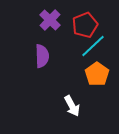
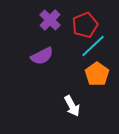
purple semicircle: rotated 65 degrees clockwise
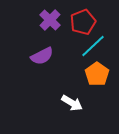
red pentagon: moved 2 px left, 3 px up
white arrow: moved 3 px up; rotated 30 degrees counterclockwise
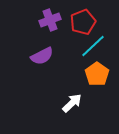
purple cross: rotated 25 degrees clockwise
white arrow: rotated 75 degrees counterclockwise
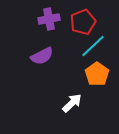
purple cross: moved 1 px left, 1 px up; rotated 10 degrees clockwise
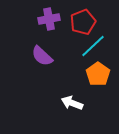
purple semicircle: rotated 70 degrees clockwise
orange pentagon: moved 1 px right
white arrow: rotated 115 degrees counterclockwise
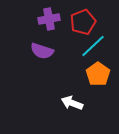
purple semicircle: moved 5 px up; rotated 25 degrees counterclockwise
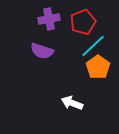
orange pentagon: moved 7 px up
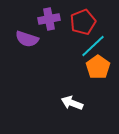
purple semicircle: moved 15 px left, 12 px up
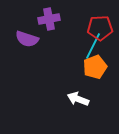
red pentagon: moved 17 px right, 6 px down; rotated 20 degrees clockwise
cyan line: rotated 20 degrees counterclockwise
orange pentagon: moved 3 px left; rotated 15 degrees clockwise
white arrow: moved 6 px right, 4 px up
